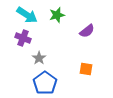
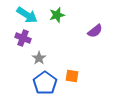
purple semicircle: moved 8 px right
orange square: moved 14 px left, 7 px down
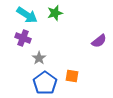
green star: moved 2 px left, 2 px up
purple semicircle: moved 4 px right, 10 px down
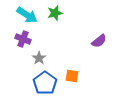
purple cross: moved 1 px down
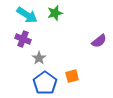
orange square: rotated 24 degrees counterclockwise
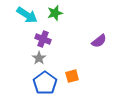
purple cross: moved 20 px right
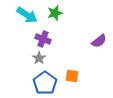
orange square: rotated 24 degrees clockwise
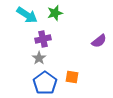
purple cross: rotated 35 degrees counterclockwise
orange square: moved 1 px down
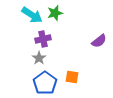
cyan arrow: moved 5 px right
